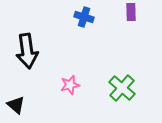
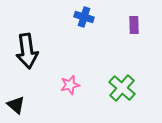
purple rectangle: moved 3 px right, 13 px down
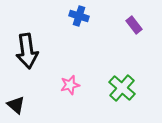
blue cross: moved 5 px left, 1 px up
purple rectangle: rotated 36 degrees counterclockwise
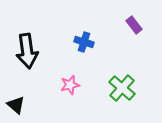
blue cross: moved 5 px right, 26 px down
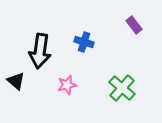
black arrow: moved 13 px right; rotated 16 degrees clockwise
pink star: moved 3 px left
black triangle: moved 24 px up
